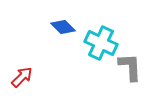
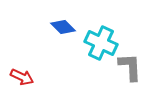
red arrow: rotated 70 degrees clockwise
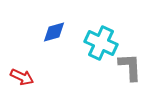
blue diamond: moved 9 px left, 5 px down; rotated 60 degrees counterclockwise
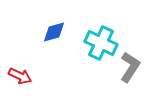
gray L-shape: rotated 36 degrees clockwise
red arrow: moved 2 px left, 1 px up
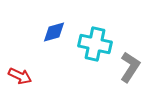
cyan cross: moved 6 px left, 1 px down; rotated 12 degrees counterclockwise
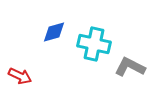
cyan cross: moved 1 px left
gray L-shape: rotated 96 degrees counterclockwise
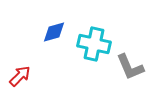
gray L-shape: rotated 140 degrees counterclockwise
red arrow: rotated 70 degrees counterclockwise
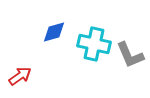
gray L-shape: moved 12 px up
red arrow: rotated 10 degrees clockwise
